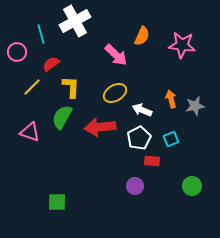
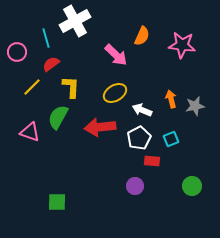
cyan line: moved 5 px right, 4 px down
green semicircle: moved 4 px left
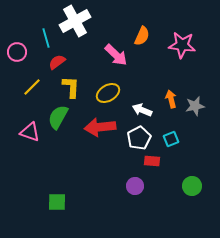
red semicircle: moved 6 px right, 2 px up
yellow ellipse: moved 7 px left
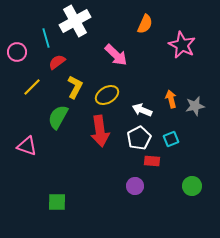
orange semicircle: moved 3 px right, 12 px up
pink star: rotated 20 degrees clockwise
yellow L-shape: moved 4 px right; rotated 25 degrees clockwise
yellow ellipse: moved 1 px left, 2 px down
red arrow: moved 4 px down; rotated 92 degrees counterclockwise
pink triangle: moved 3 px left, 14 px down
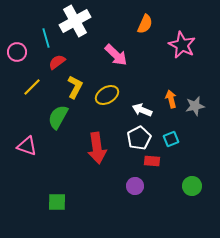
red arrow: moved 3 px left, 17 px down
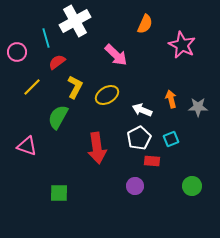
gray star: moved 3 px right, 1 px down; rotated 12 degrees clockwise
green square: moved 2 px right, 9 px up
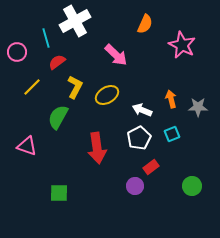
cyan square: moved 1 px right, 5 px up
red rectangle: moved 1 px left, 6 px down; rotated 42 degrees counterclockwise
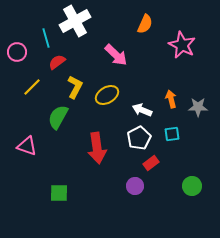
cyan square: rotated 14 degrees clockwise
red rectangle: moved 4 px up
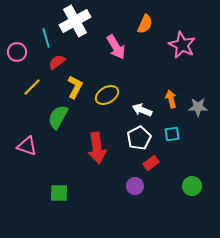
pink arrow: moved 8 px up; rotated 15 degrees clockwise
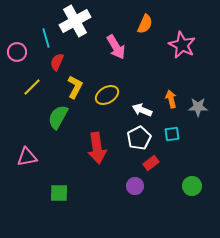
red semicircle: rotated 30 degrees counterclockwise
pink triangle: moved 11 px down; rotated 30 degrees counterclockwise
